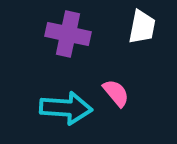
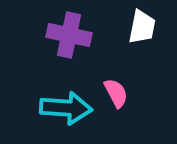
purple cross: moved 1 px right, 1 px down
pink semicircle: rotated 12 degrees clockwise
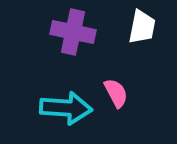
purple cross: moved 4 px right, 3 px up
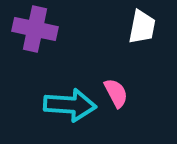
purple cross: moved 38 px left, 3 px up
cyan arrow: moved 4 px right, 3 px up
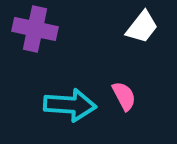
white trapezoid: rotated 27 degrees clockwise
pink semicircle: moved 8 px right, 3 px down
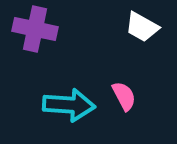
white trapezoid: rotated 81 degrees clockwise
cyan arrow: moved 1 px left
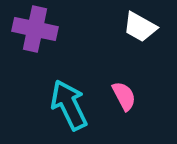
white trapezoid: moved 2 px left
cyan arrow: rotated 120 degrees counterclockwise
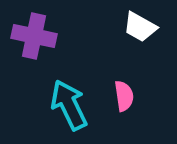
purple cross: moved 1 px left, 7 px down
pink semicircle: rotated 20 degrees clockwise
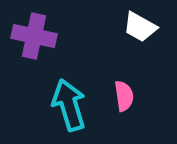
cyan arrow: rotated 9 degrees clockwise
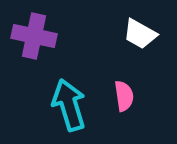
white trapezoid: moved 7 px down
